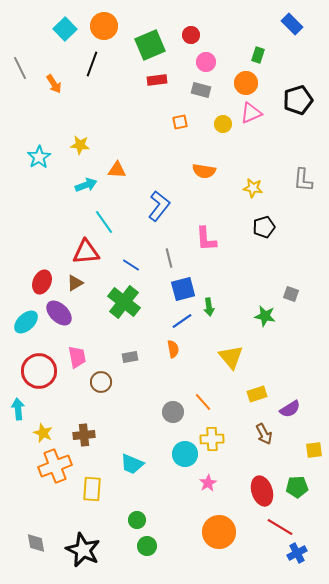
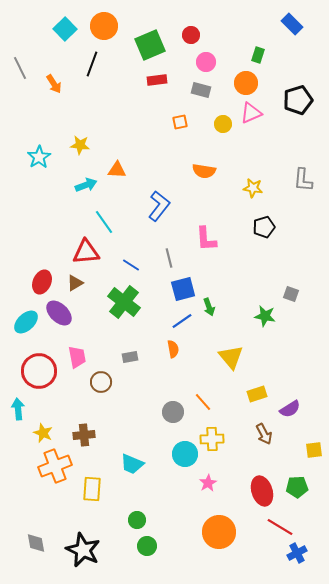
green arrow at (209, 307): rotated 12 degrees counterclockwise
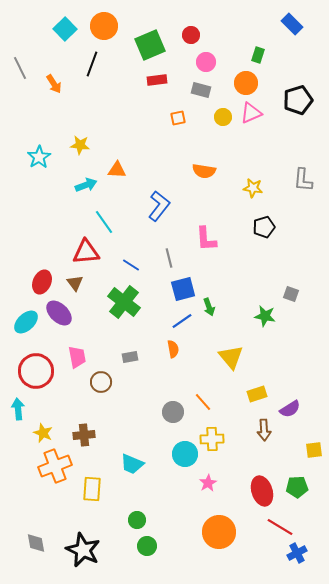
orange square at (180, 122): moved 2 px left, 4 px up
yellow circle at (223, 124): moved 7 px up
brown triangle at (75, 283): rotated 36 degrees counterclockwise
red circle at (39, 371): moved 3 px left
brown arrow at (264, 434): moved 4 px up; rotated 25 degrees clockwise
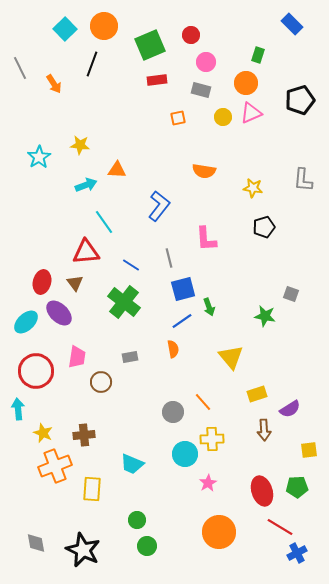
black pentagon at (298, 100): moved 2 px right
red ellipse at (42, 282): rotated 10 degrees counterclockwise
pink trapezoid at (77, 357): rotated 20 degrees clockwise
yellow square at (314, 450): moved 5 px left
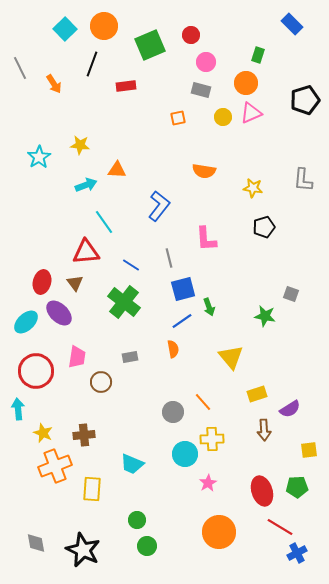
red rectangle at (157, 80): moved 31 px left, 6 px down
black pentagon at (300, 100): moved 5 px right
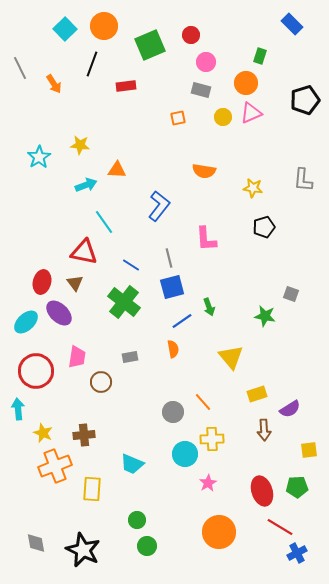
green rectangle at (258, 55): moved 2 px right, 1 px down
red triangle at (86, 252): moved 2 px left; rotated 16 degrees clockwise
blue square at (183, 289): moved 11 px left, 2 px up
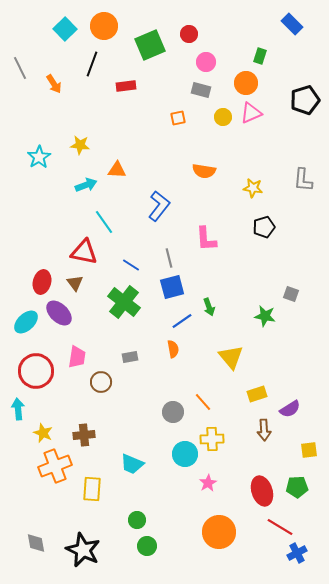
red circle at (191, 35): moved 2 px left, 1 px up
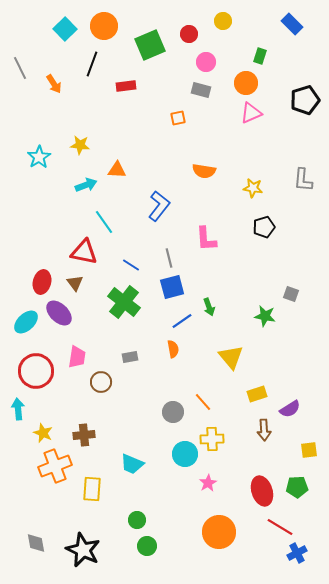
yellow circle at (223, 117): moved 96 px up
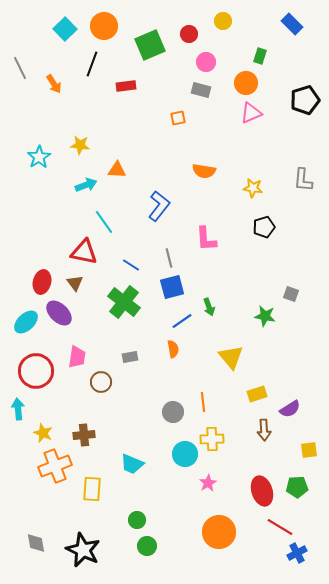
orange line at (203, 402): rotated 36 degrees clockwise
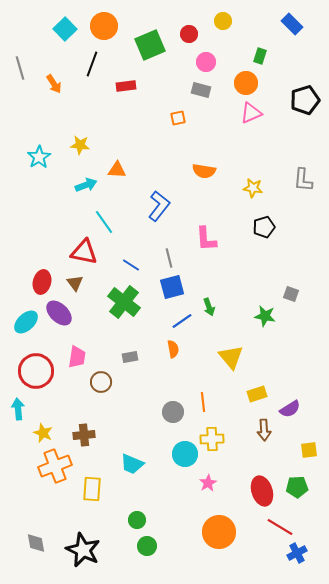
gray line at (20, 68): rotated 10 degrees clockwise
